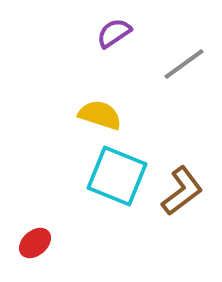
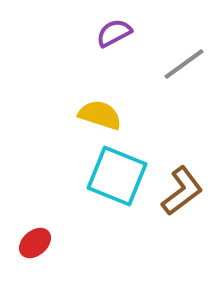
purple semicircle: rotated 6 degrees clockwise
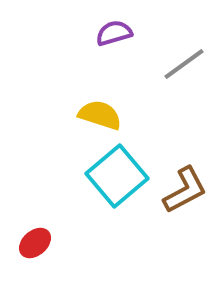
purple semicircle: rotated 12 degrees clockwise
cyan square: rotated 28 degrees clockwise
brown L-shape: moved 3 px right, 1 px up; rotated 9 degrees clockwise
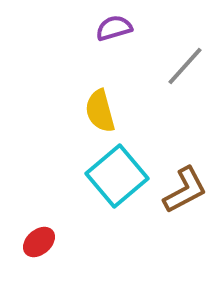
purple semicircle: moved 5 px up
gray line: moved 1 px right, 2 px down; rotated 12 degrees counterclockwise
yellow semicircle: moved 4 px up; rotated 123 degrees counterclockwise
red ellipse: moved 4 px right, 1 px up
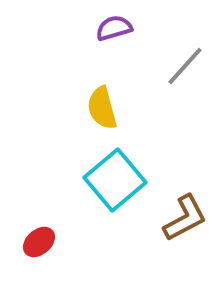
yellow semicircle: moved 2 px right, 3 px up
cyan square: moved 2 px left, 4 px down
brown L-shape: moved 28 px down
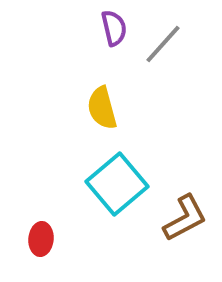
purple semicircle: rotated 93 degrees clockwise
gray line: moved 22 px left, 22 px up
cyan square: moved 2 px right, 4 px down
red ellipse: moved 2 px right, 3 px up; rotated 44 degrees counterclockwise
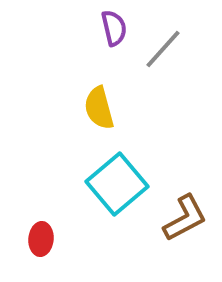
gray line: moved 5 px down
yellow semicircle: moved 3 px left
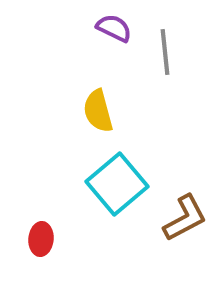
purple semicircle: rotated 51 degrees counterclockwise
gray line: moved 2 px right, 3 px down; rotated 48 degrees counterclockwise
yellow semicircle: moved 1 px left, 3 px down
